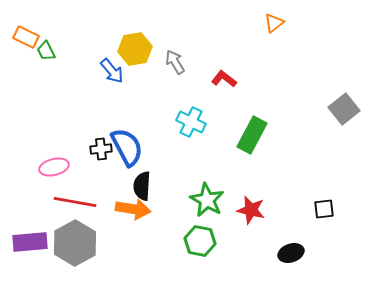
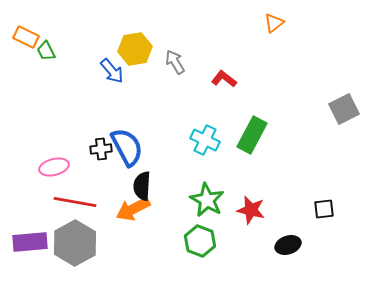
gray square: rotated 12 degrees clockwise
cyan cross: moved 14 px right, 18 px down
orange arrow: rotated 144 degrees clockwise
green hexagon: rotated 8 degrees clockwise
black ellipse: moved 3 px left, 8 px up
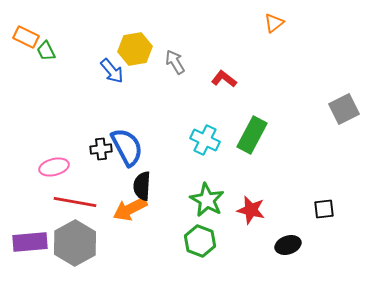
orange arrow: moved 3 px left
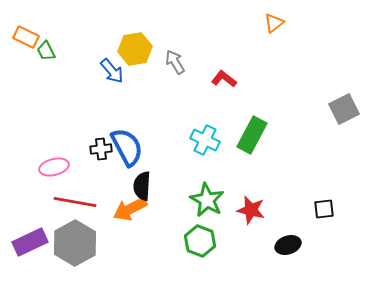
purple rectangle: rotated 20 degrees counterclockwise
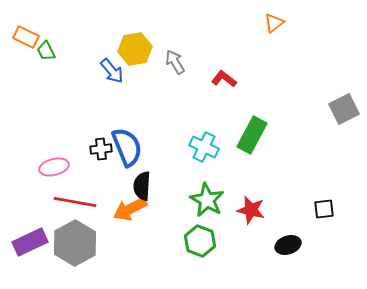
cyan cross: moved 1 px left, 7 px down
blue semicircle: rotated 6 degrees clockwise
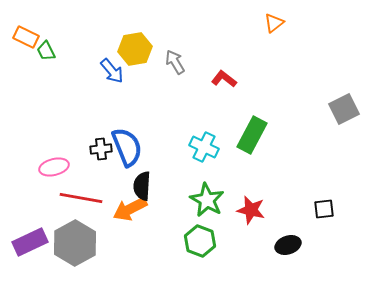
red line: moved 6 px right, 4 px up
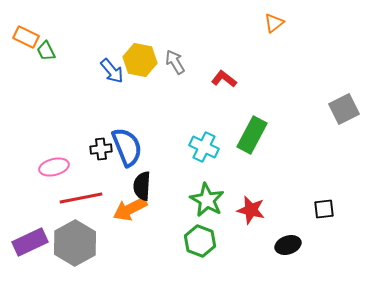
yellow hexagon: moved 5 px right, 11 px down; rotated 20 degrees clockwise
red line: rotated 21 degrees counterclockwise
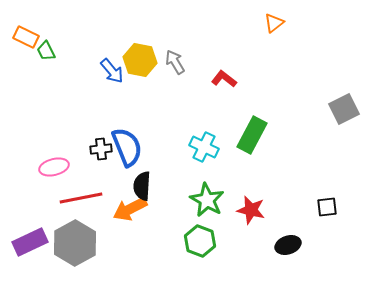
black square: moved 3 px right, 2 px up
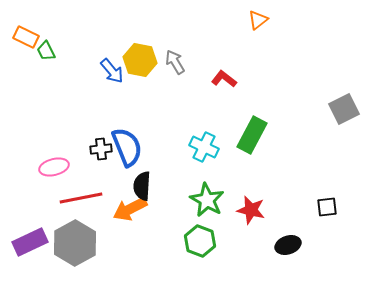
orange triangle: moved 16 px left, 3 px up
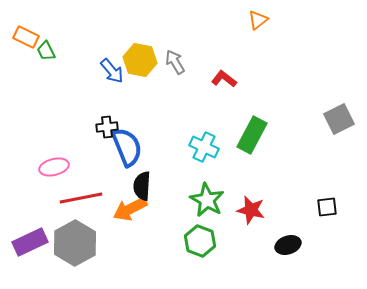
gray square: moved 5 px left, 10 px down
black cross: moved 6 px right, 22 px up
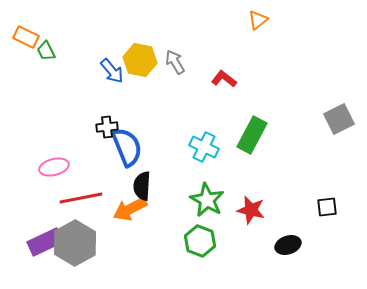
purple rectangle: moved 15 px right
